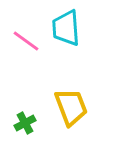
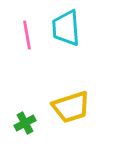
pink line: moved 1 px right, 6 px up; rotated 44 degrees clockwise
yellow trapezoid: rotated 93 degrees clockwise
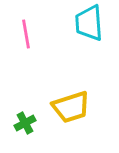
cyan trapezoid: moved 23 px right, 5 px up
pink line: moved 1 px left, 1 px up
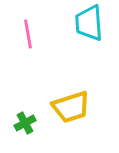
pink line: moved 2 px right
